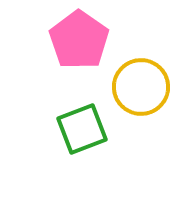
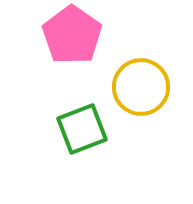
pink pentagon: moved 7 px left, 5 px up
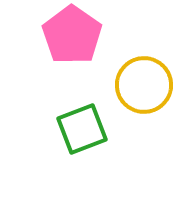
yellow circle: moved 3 px right, 2 px up
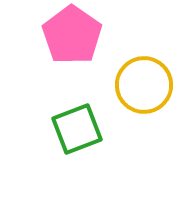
green square: moved 5 px left
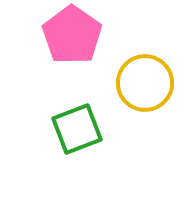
yellow circle: moved 1 px right, 2 px up
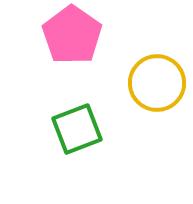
yellow circle: moved 12 px right
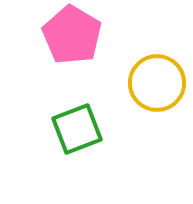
pink pentagon: rotated 4 degrees counterclockwise
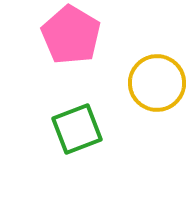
pink pentagon: moved 1 px left
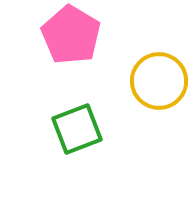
yellow circle: moved 2 px right, 2 px up
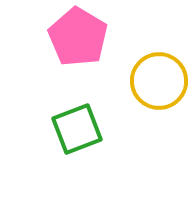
pink pentagon: moved 7 px right, 2 px down
